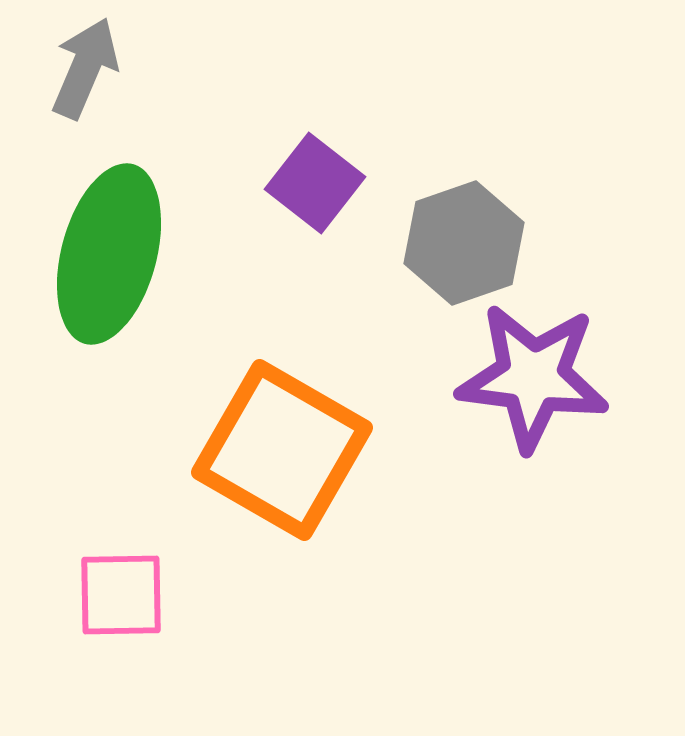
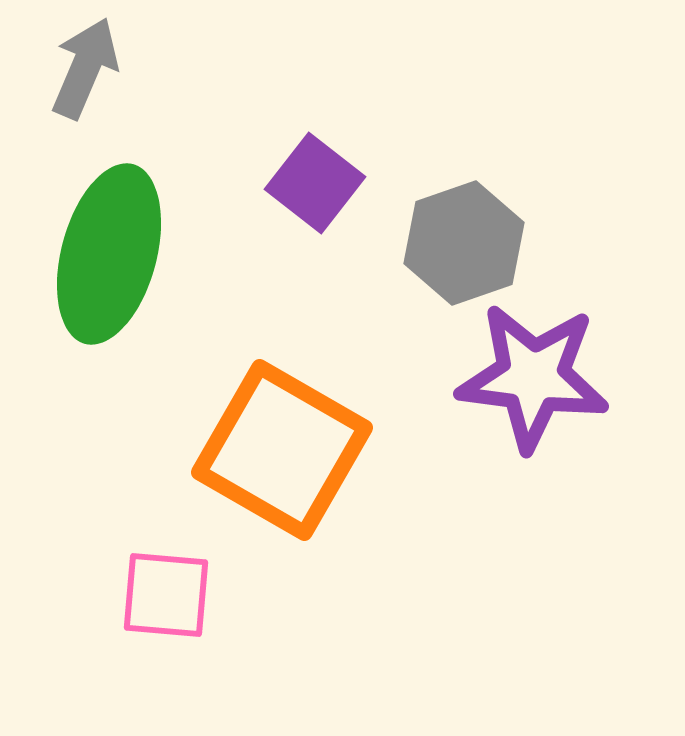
pink square: moved 45 px right; rotated 6 degrees clockwise
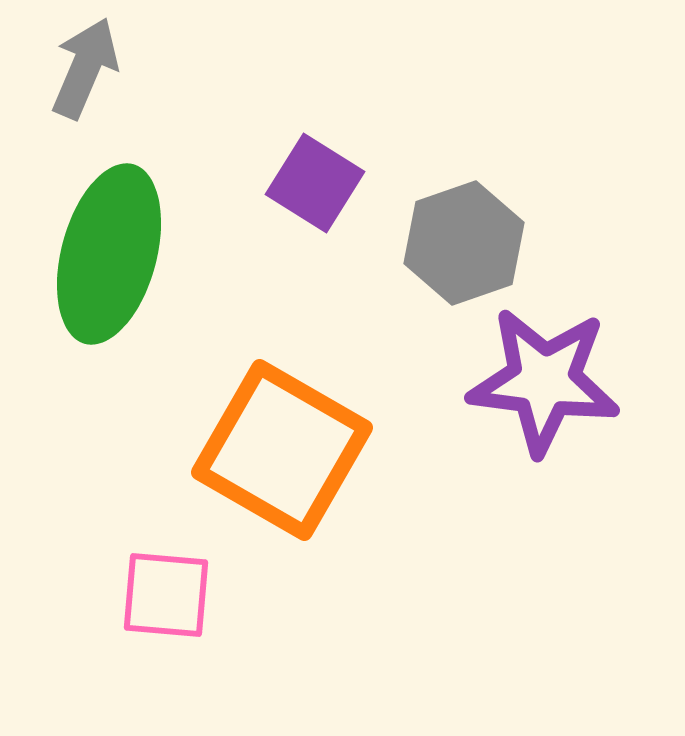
purple square: rotated 6 degrees counterclockwise
purple star: moved 11 px right, 4 px down
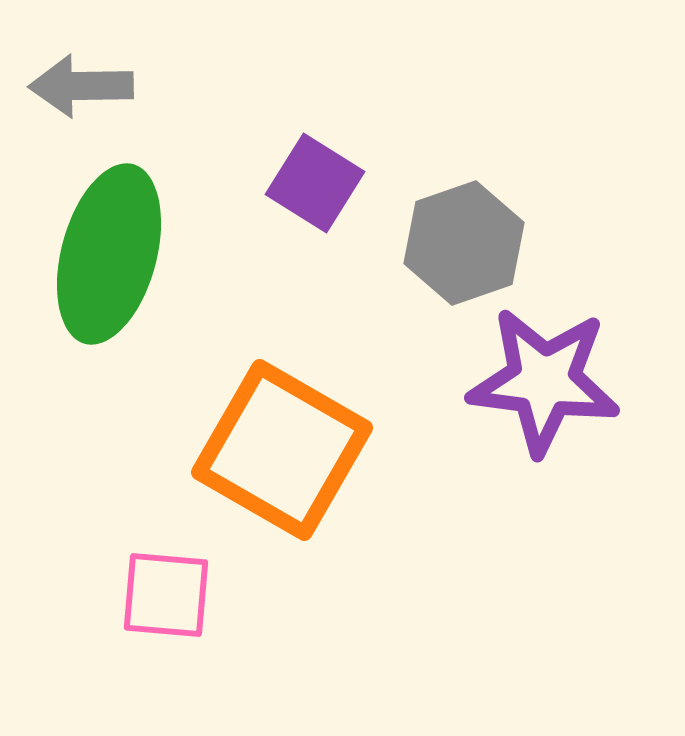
gray arrow: moved 4 px left, 18 px down; rotated 114 degrees counterclockwise
